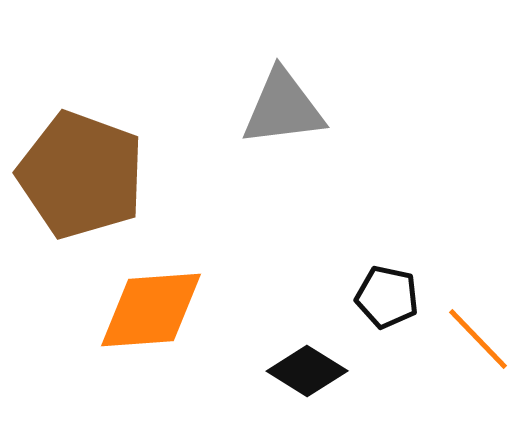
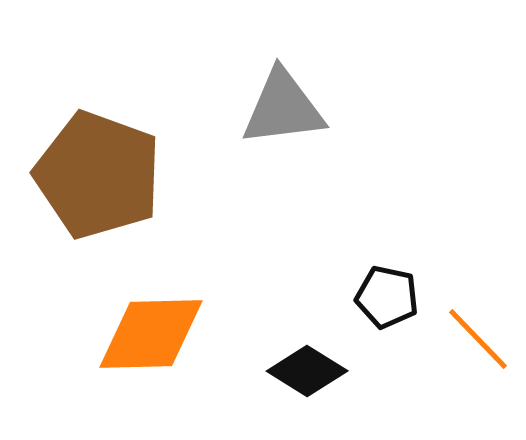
brown pentagon: moved 17 px right
orange diamond: moved 24 px down; rotated 3 degrees clockwise
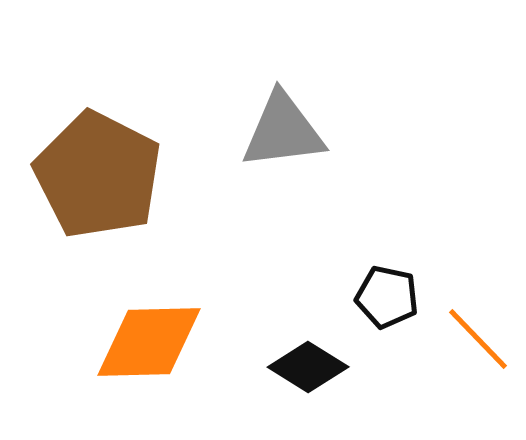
gray triangle: moved 23 px down
brown pentagon: rotated 7 degrees clockwise
orange diamond: moved 2 px left, 8 px down
black diamond: moved 1 px right, 4 px up
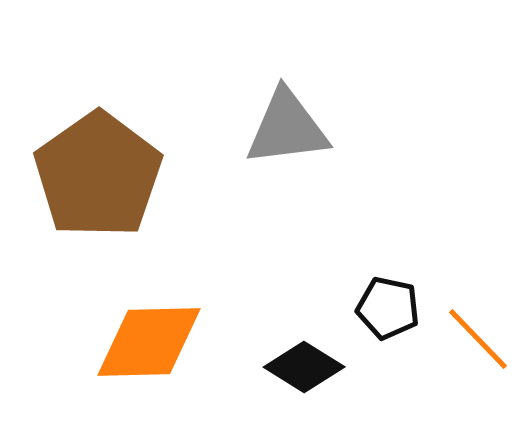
gray triangle: moved 4 px right, 3 px up
brown pentagon: rotated 10 degrees clockwise
black pentagon: moved 1 px right, 11 px down
black diamond: moved 4 px left
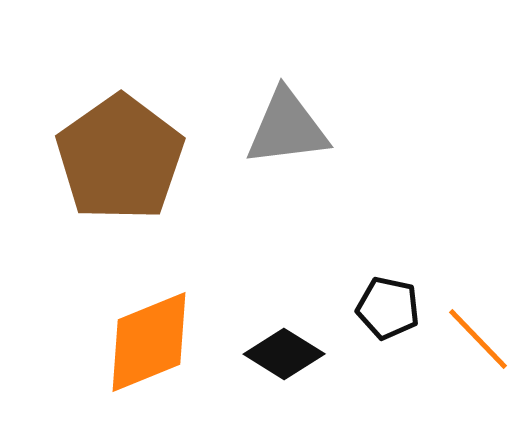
brown pentagon: moved 22 px right, 17 px up
orange diamond: rotated 21 degrees counterclockwise
black diamond: moved 20 px left, 13 px up
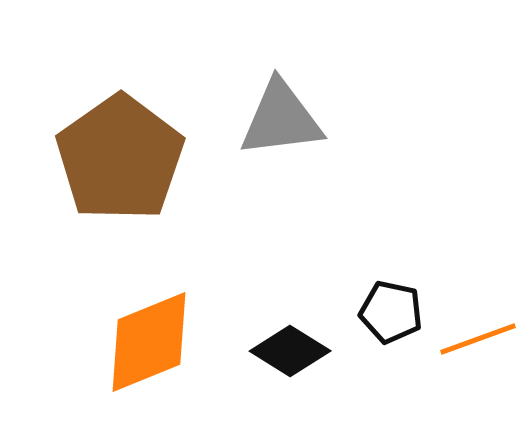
gray triangle: moved 6 px left, 9 px up
black pentagon: moved 3 px right, 4 px down
orange line: rotated 66 degrees counterclockwise
black diamond: moved 6 px right, 3 px up
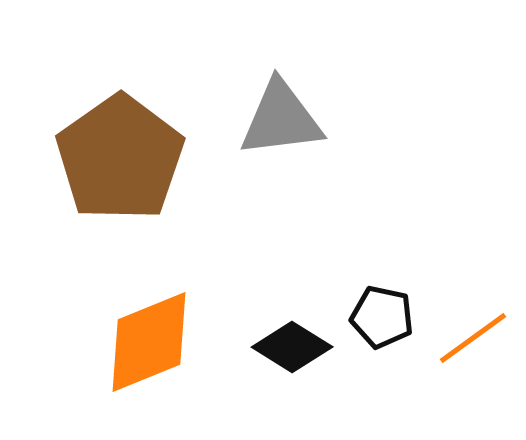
black pentagon: moved 9 px left, 5 px down
orange line: moved 5 px left, 1 px up; rotated 16 degrees counterclockwise
black diamond: moved 2 px right, 4 px up
